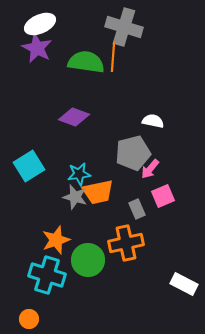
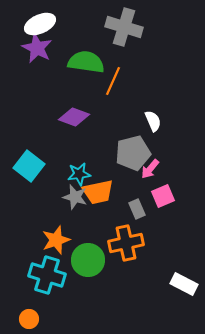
orange line: moved 24 px down; rotated 20 degrees clockwise
white semicircle: rotated 55 degrees clockwise
cyan square: rotated 20 degrees counterclockwise
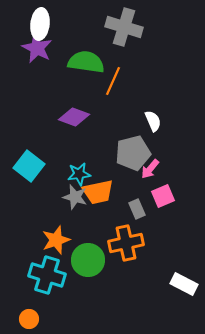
white ellipse: rotated 60 degrees counterclockwise
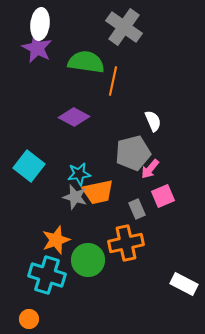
gray cross: rotated 18 degrees clockwise
orange line: rotated 12 degrees counterclockwise
purple diamond: rotated 8 degrees clockwise
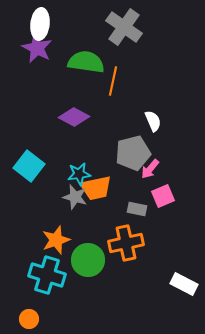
orange trapezoid: moved 2 px left, 4 px up
gray rectangle: rotated 54 degrees counterclockwise
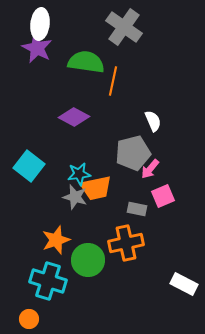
cyan cross: moved 1 px right, 6 px down
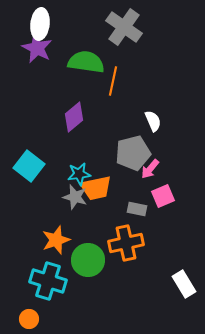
purple diamond: rotated 68 degrees counterclockwise
white rectangle: rotated 32 degrees clockwise
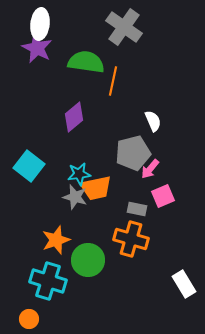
orange cross: moved 5 px right, 4 px up; rotated 28 degrees clockwise
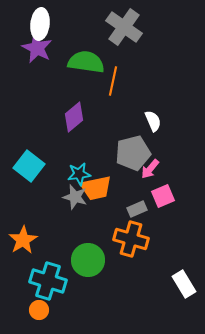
gray rectangle: rotated 36 degrees counterclockwise
orange star: moved 33 px left; rotated 12 degrees counterclockwise
orange circle: moved 10 px right, 9 px up
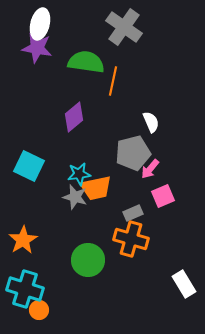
white ellipse: rotated 8 degrees clockwise
purple star: rotated 16 degrees counterclockwise
white semicircle: moved 2 px left, 1 px down
cyan square: rotated 12 degrees counterclockwise
gray rectangle: moved 4 px left, 4 px down
cyan cross: moved 23 px left, 8 px down
